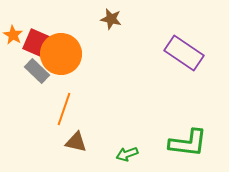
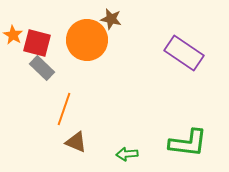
red square: rotated 8 degrees counterclockwise
orange circle: moved 26 px right, 14 px up
gray rectangle: moved 5 px right, 3 px up
brown triangle: rotated 10 degrees clockwise
green arrow: rotated 15 degrees clockwise
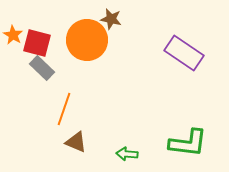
green arrow: rotated 10 degrees clockwise
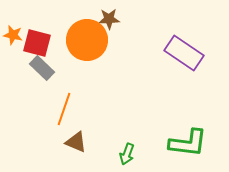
brown star: moved 2 px left; rotated 15 degrees counterclockwise
orange star: rotated 18 degrees counterclockwise
green arrow: rotated 75 degrees counterclockwise
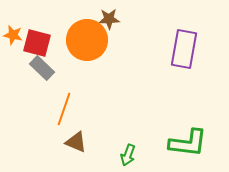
purple rectangle: moved 4 px up; rotated 66 degrees clockwise
green arrow: moved 1 px right, 1 px down
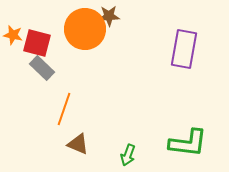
brown star: moved 3 px up
orange circle: moved 2 px left, 11 px up
brown triangle: moved 2 px right, 2 px down
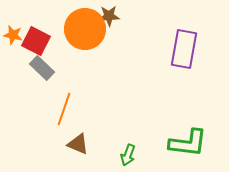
red square: moved 1 px left, 2 px up; rotated 12 degrees clockwise
